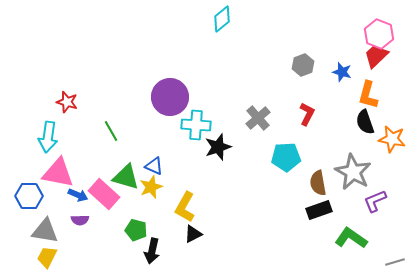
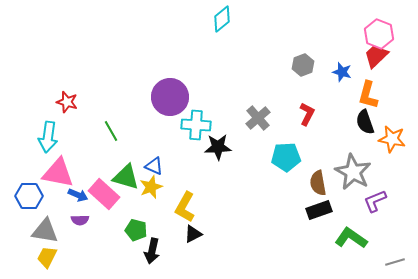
black star: rotated 16 degrees clockwise
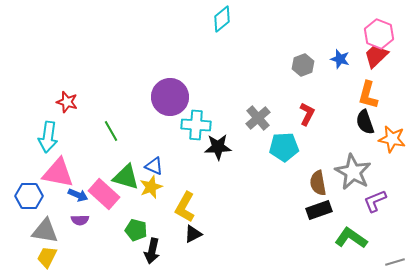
blue star: moved 2 px left, 13 px up
cyan pentagon: moved 2 px left, 10 px up
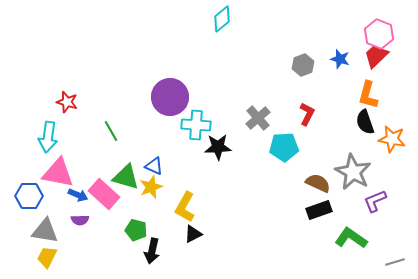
brown semicircle: rotated 125 degrees clockwise
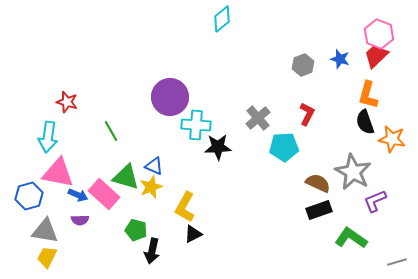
blue hexagon: rotated 16 degrees counterclockwise
gray line: moved 2 px right
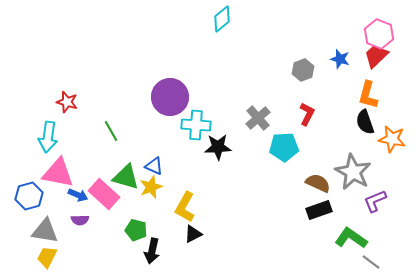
gray hexagon: moved 5 px down
gray line: moved 26 px left; rotated 54 degrees clockwise
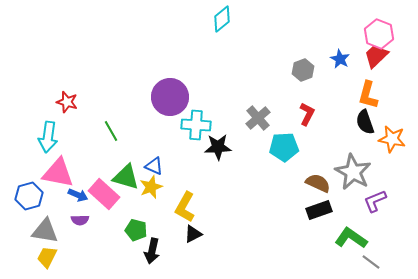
blue star: rotated 12 degrees clockwise
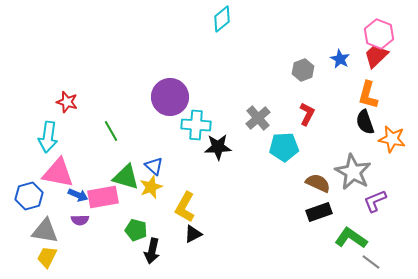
blue triangle: rotated 18 degrees clockwise
pink rectangle: moved 1 px left, 3 px down; rotated 52 degrees counterclockwise
black rectangle: moved 2 px down
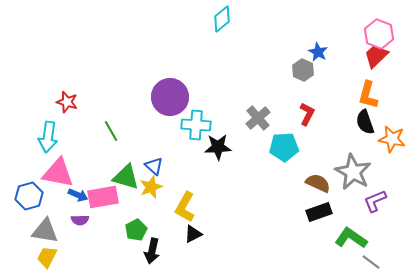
blue star: moved 22 px left, 7 px up
gray hexagon: rotated 15 degrees counterclockwise
green pentagon: rotated 30 degrees clockwise
